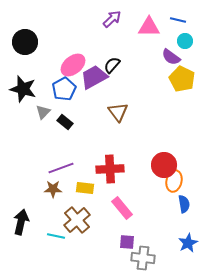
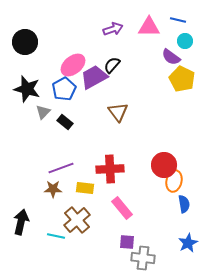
purple arrow: moved 1 px right, 10 px down; rotated 24 degrees clockwise
black star: moved 4 px right
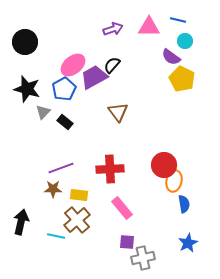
yellow rectangle: moved 6 px left, 7 px down
gray cross: rotated 20 degrees counterclockwise
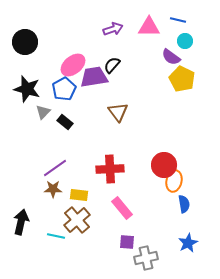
purple trapezoid: rotated 20 degrees clockwise
purple line: moved 6 px left; rotated 15 degrees counterclockwise
gray cross: moved 3 px right
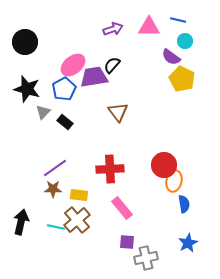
cyan line: moved 9 px up
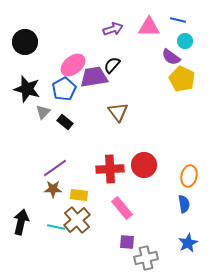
red circle: moved 20 px left
orange ellipse: moved 15 px right, 5 px up
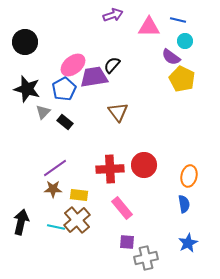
purple arrow: moved 14 px up
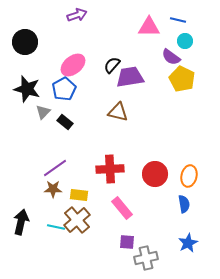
purple arrow: moved 36 px left
purple trapezoid: moved 36 px right
brown triangle: rotated 40 degrees counterclockwise
red circle: moved 11 px right, 9 px down
